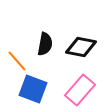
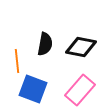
orange line: rotated 35 degrees clockwise
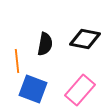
black diamond: moved 4 px right, 8 px up
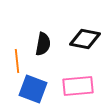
black semicircle: moved 2 px left
pink rectangle: moved 2 px left, 4 px up; rotated 44 degrees clockwise
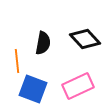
black diamond: rotated 36 degrees clockwise
black semicircle: moved 1 px up
pink rectangle: rotated 20 degrees counterclockwise
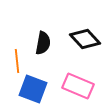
pink rectangle: rotated 48 degrees clockwise
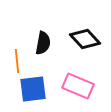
blue square: rotated 28 degrees counterclockwise
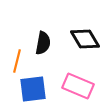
black diamond: rotated 12 degrees clockwise
orange line: rotated 20 degrees clockwise
